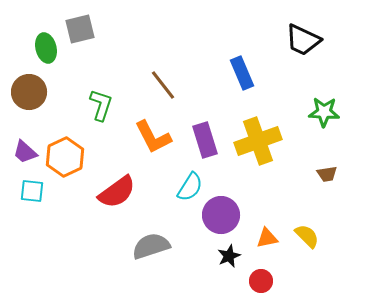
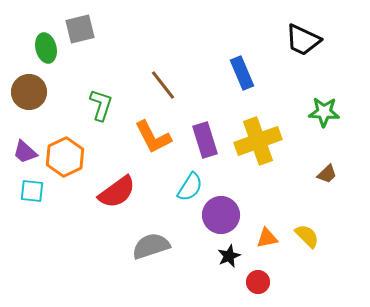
brown trapezoid: rotated 35 degrees counterclockwise
red circle: moved 3 px left, 1 px down
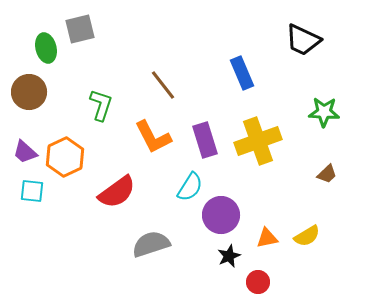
yellow semicircle: rotated 104 degrees clockwise
gray semicircle: moved 2 px up
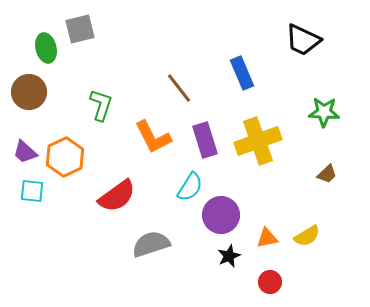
brown line: moved 16 px right, 3 px down
red semicircle: moved 4 px down
red circle: moved 12 px right
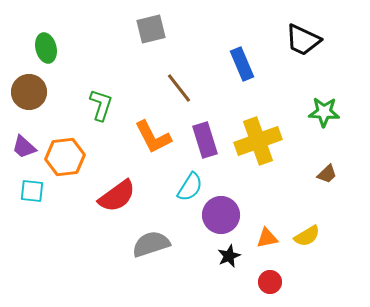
gray square: moved 71 px right
blue rectangle: moved 9 px up
purple trapezoid: moved 1 px left, 5 px up
orange hexagon: rotated 18 degrees clockwise
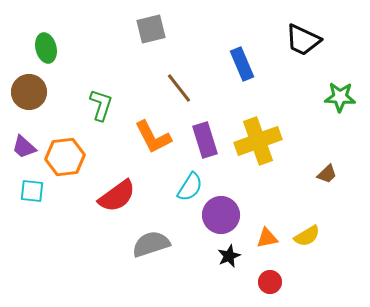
green star: moved 16 px right, 15 px up
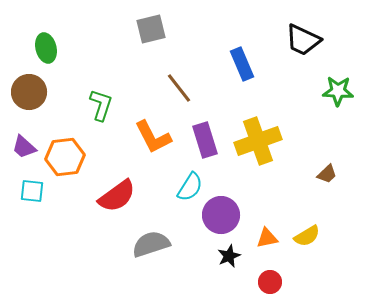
green star: moved 2 px left, 6 px up
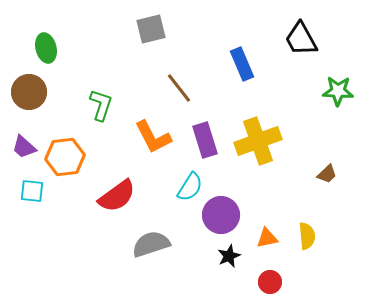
black trapezoid: moved 2 px left, 1 px up; rotated 36 degrees clockwise
yellow semicircle: rotated 64 degrees counterclockwise
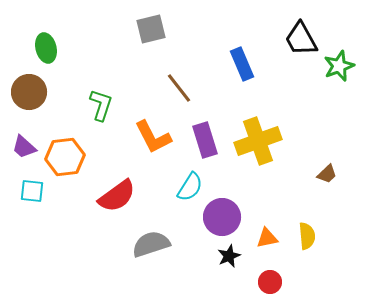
green star: moved 1 px right, 25 px up; rotated 24 degrees counterclockwise
purple circle: moved 1 px right, 2 px down
